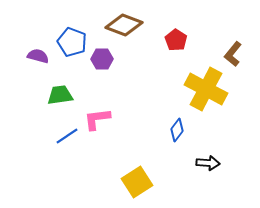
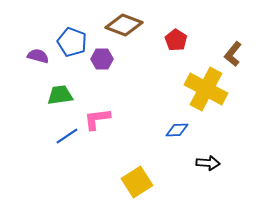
blue diamond: rotated 50 degrees clockwise
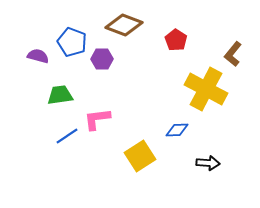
yellow square: moved 3 px right, 26 px up
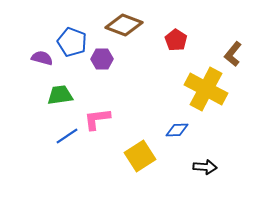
purple semicircle: moved 4 px right, 2 px down
black arrow: moved 3 px left, 4 px down
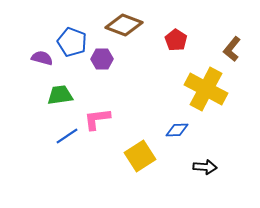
brown L-shape: moved 1 px left, 5 px up
